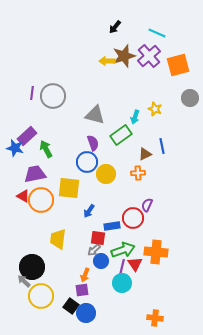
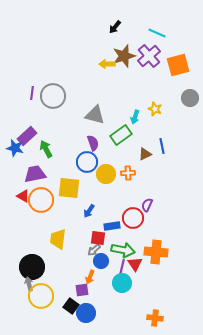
yellow arrow at (107, 61): moved 3 px down
orange cross at (138, 173): moved 10 px left
green arrow at (123, 250): rotated 30 degrees clockwise
orange arrow at (85, 275): moved 5 px right, 2 px down
gray arrow at (24, 281): moved 5 px right, 3 px down; rotated 32 degrees clockwise
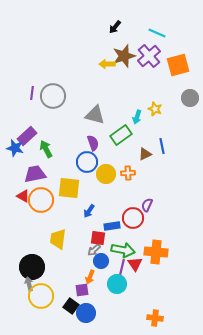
cyan arrow at (135, 117): moved 2 px right
cyan circle at (122, 283): moved 5 px left, 1 px down
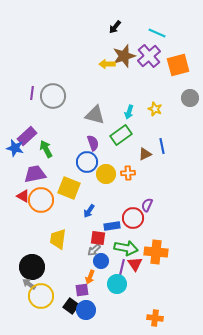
cyan arrow at (137, 117): moved 8 px left, 5 px up
yellow square at (69, 188): rotated 15 degrees clockwise
green arrow at (123, 250): moved 3 px right, 2 px up
gray arrow at (29, 284): rotated 40 degrees counterclockwise
blue circle at (86, 313): moved 3 px up
